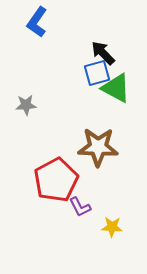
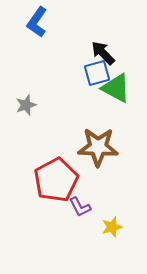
gray star: rotated 15 degrees counterclockwise
yellow star: rotated 20 degrees counterclockwise
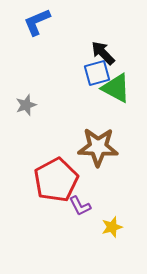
blue L-shape: rotated 32 degrees clockwise
purple L-shape: moved 1 px up
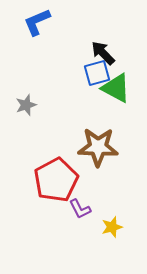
purple L-shape: moved 3 px down
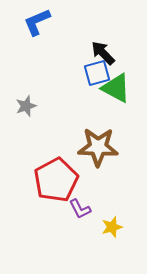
gray star: moved 1 px down
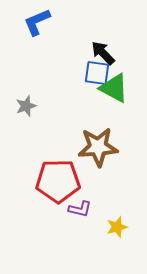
blue square: rotated 24 degrees clockwise
green triangle: moved 2 px left
brown star: rotated 6 degrees counterclockwise
red pentagon: moved 2 px right, 1 px down; rotated 27 degrees clockwise
purple L-shape: rotated 50 degrees counterclockwise
yellow star: moved 5 px right
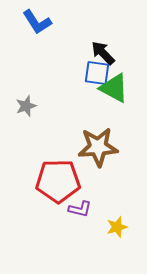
blue L-shape: rotated 100 degrees counterclockwise
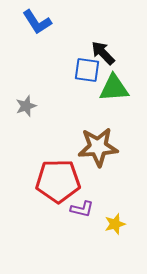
blue square: moved 10 px left, 3 px up
green triangle: rotated 32 degrees counterclockwise
purple L-shape: moved 2 px right
yellow star: moved 2 px left, 3 px up
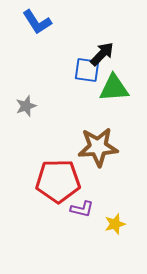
black arrow: moved 1 px left, 1 px down; rotated 88 degrees clockwise
